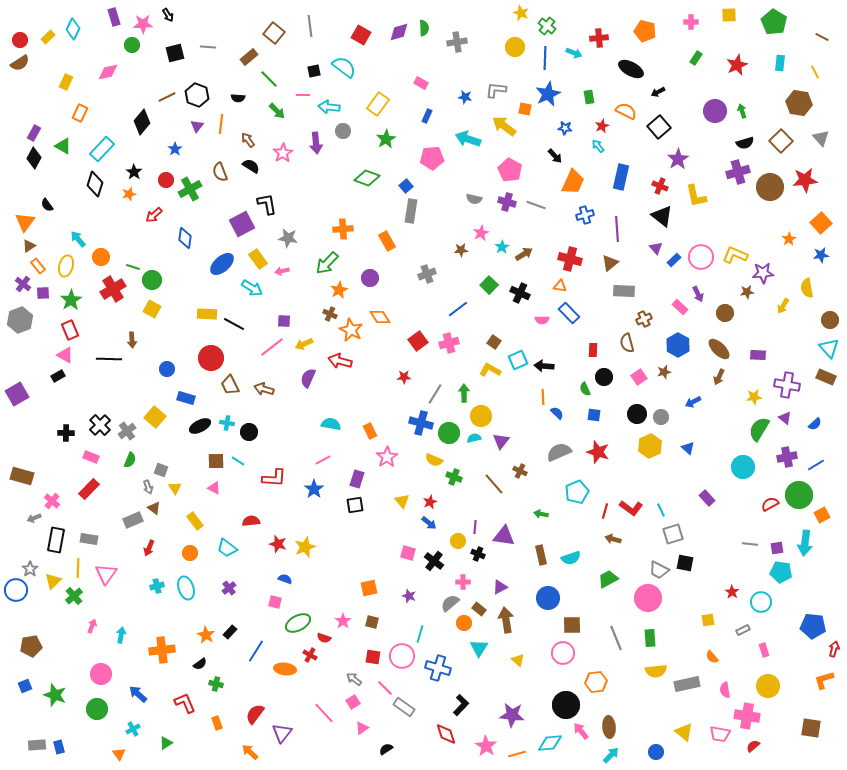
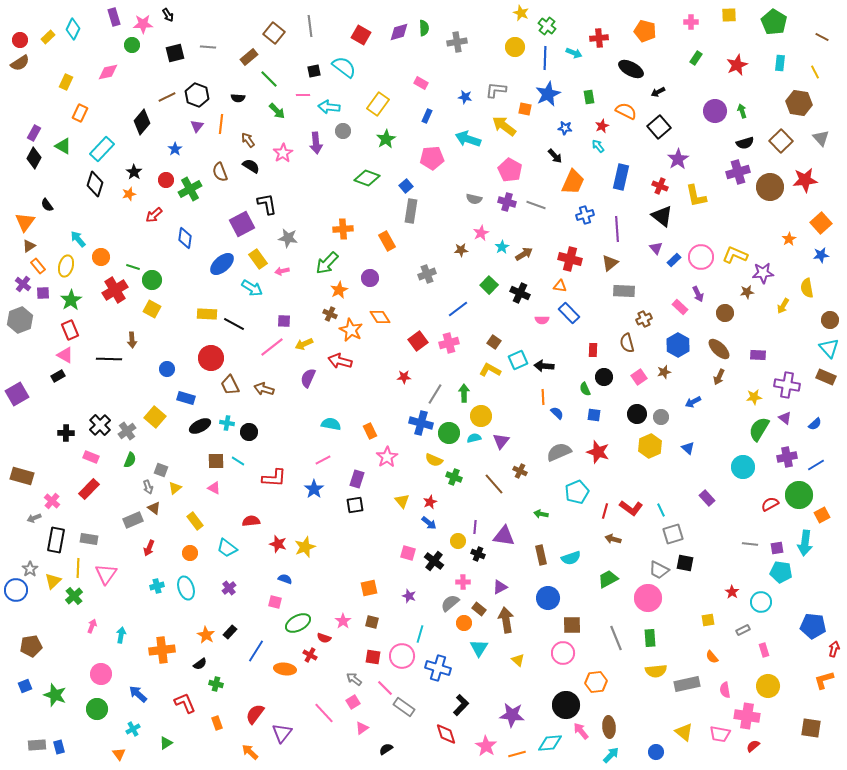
red cross at (113, 289): moved 2 px right, 1 px down
yellow triangle at (175, 488): rotated 24 degrees clockwise
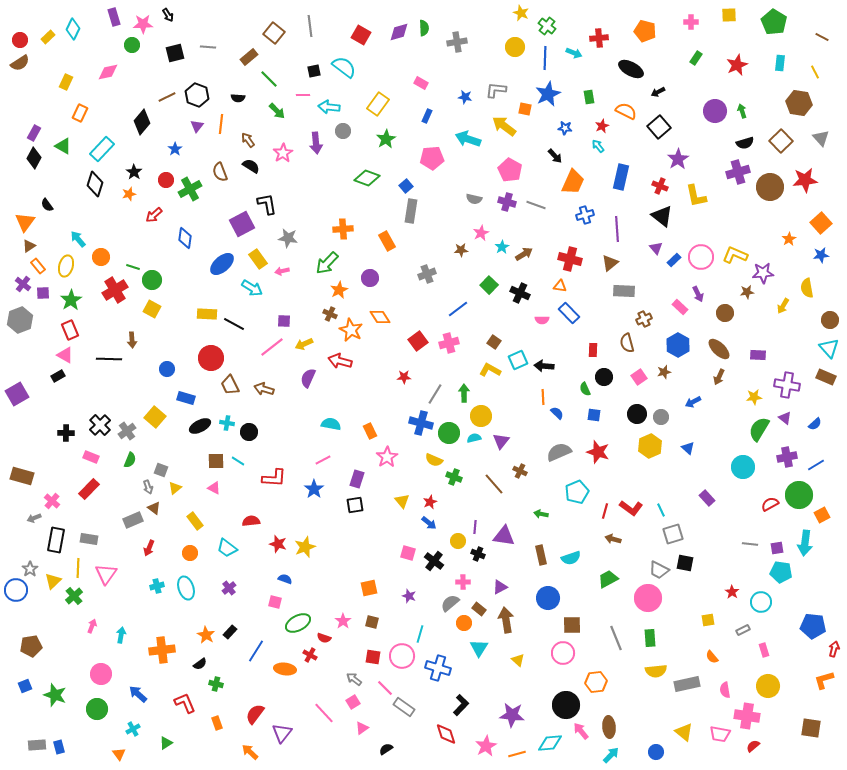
pink star at (486, 746): rotated 10 degrees clockwise
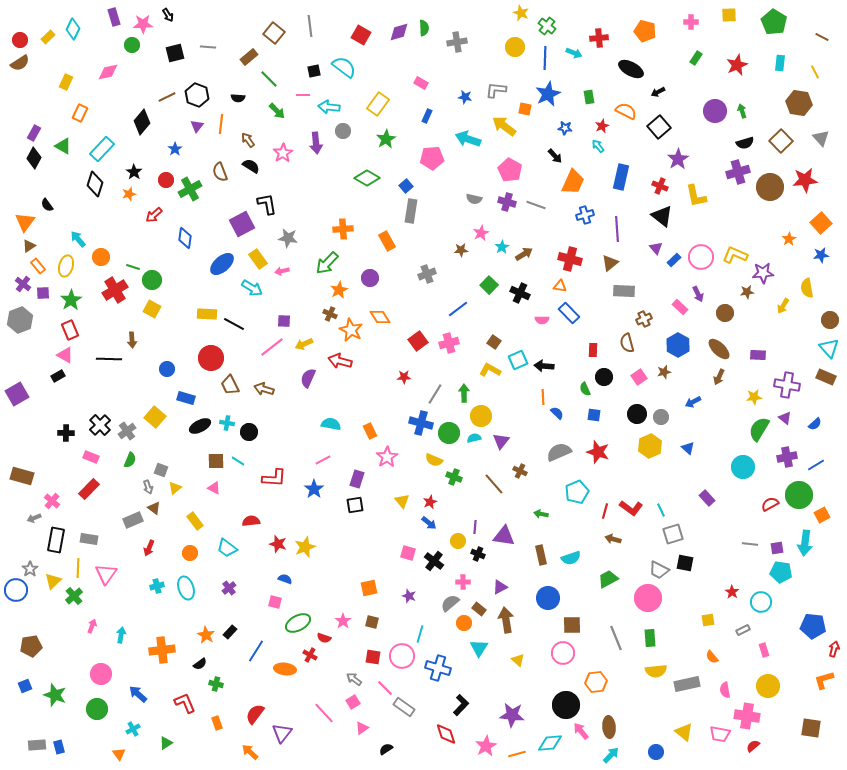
green diamond at (367, 178): rotated 10 degrees clockwise
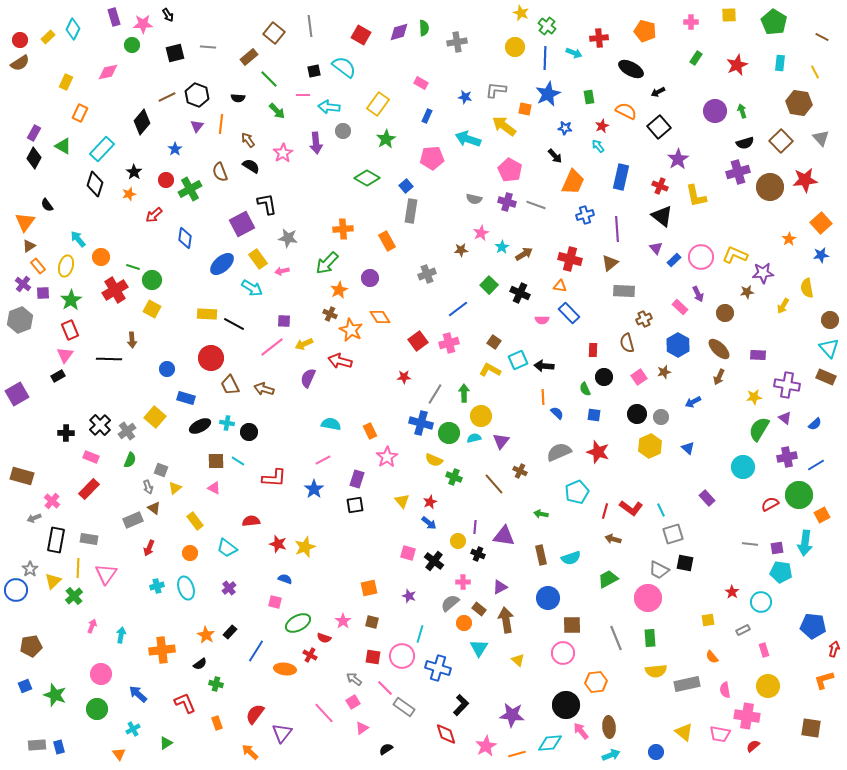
pink triangle at (65, 355): rotated 36 degrees clockwise
cyan arrow at (611, 755): rotated 24 degrees clockwise
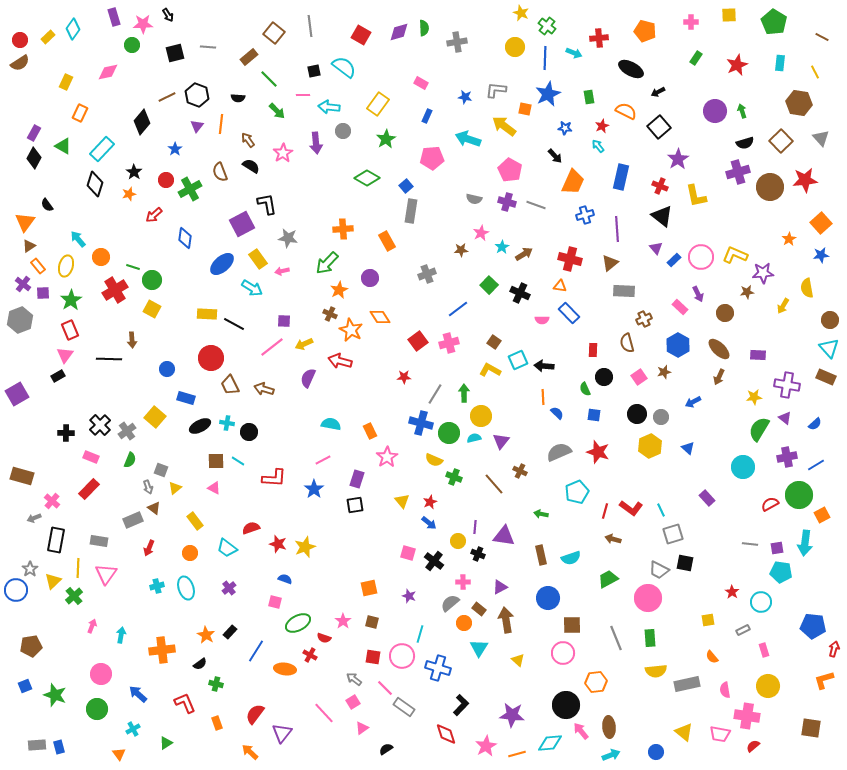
cyan diamond at (73, 29): rotated 10 degrees clockwise
red semicircle at (251, 521): moved 7 px down; rotated 12 degrees counterclockwise
gray rectangle at (89, 539): moved 10 px right, 2 px down
